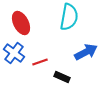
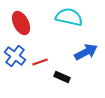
cyan semicircle: rotated 88 degrees counterclockwise
blue cross: moved 1 px right, 3 px down
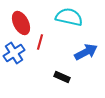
blue cross: moved 1 px left, 3 px up; rotated 20 degrees clockwise
red line: moved 20 px up; rotated 56 degrees counterclockwise
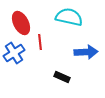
red line: rotated 21 degrees counterclockwise
blue arrow: rotated 25 degrees clockwise
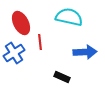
blue arrow: moved 1 px left
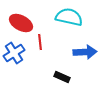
red ellipse: rotated 35 degrees counterclockwise
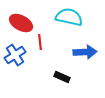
blue cross: moved 1 px right, 2 px down
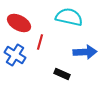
red ellipse: moved 2 px left
red line: rotated 21 degrees clockwise
blue cross: rotated 25 degrees counterclockwise
black rectangle: moved 3 px up
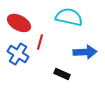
blue cross: moved 3 px right, 1 px up
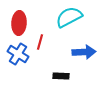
cyan semicircle: rotated 40 degrees counterclockwise
red ellipse: rotated 65 degrees clockwise
blue arrow: moved 1 px left
black rectangle: moved 1 px left, 2 px down; rotated 21 degrees counterclockwise
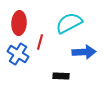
cyan semicircle: moved 6 px down
